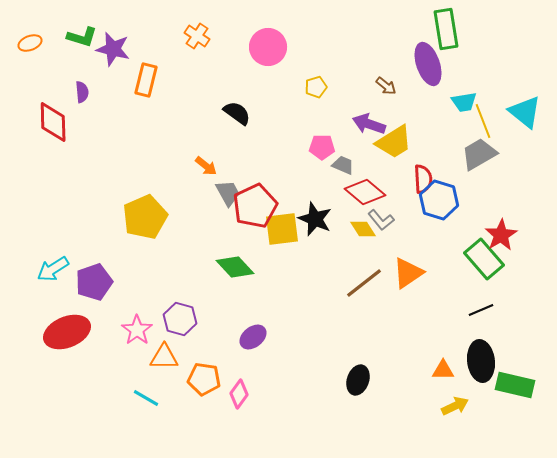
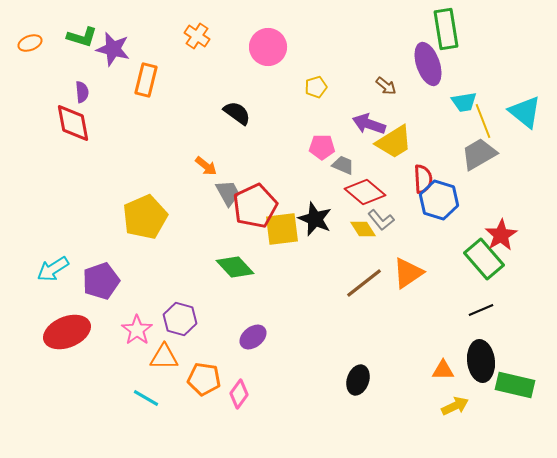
red diamond at (53, 122): moved 20 px right, 1 px down; rotated 9 degrees counterclockwise
purple pentagon at (94, 282): moved 7 px right, 1 px up
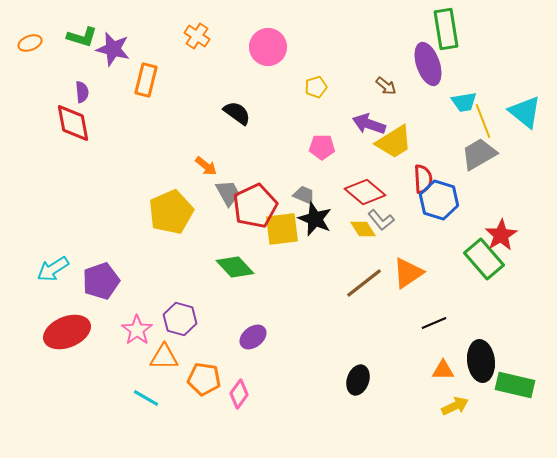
gray trapezoid at (343, 165): moved 39 px left, 30 px down
yellow pentagon at (145, 217): moved 26 px right, 5 px up
black line at (481, 310): moved 47 px left, 13 px down
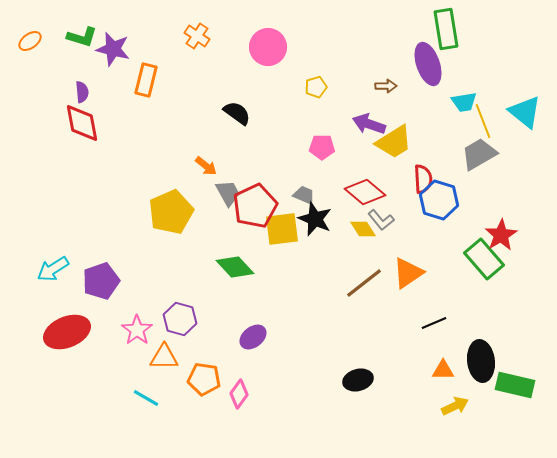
orange ellipse at (30, 43): moved 2 px up; rotated 15 degrees counterclockwise
brown arrow at (386, 86): rotated 40 degrees counterclockwise
red diamond at (73, 123): moved 9 px right
black ellipse at (358, 380): rotated 56 degrees clockwise
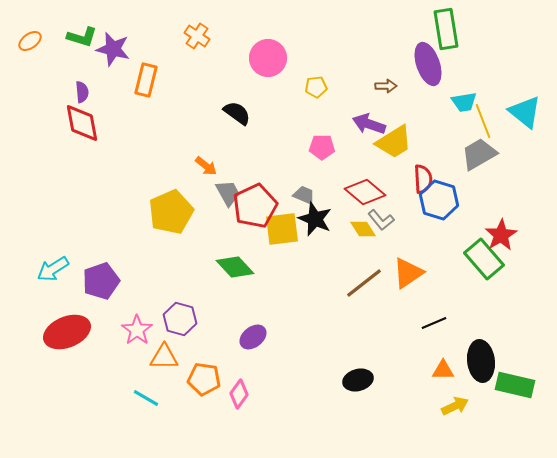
pink circle at (268, 47): moved 11 px down
yellow pentagon at (316, 87): rotated 10 degrees clockwise
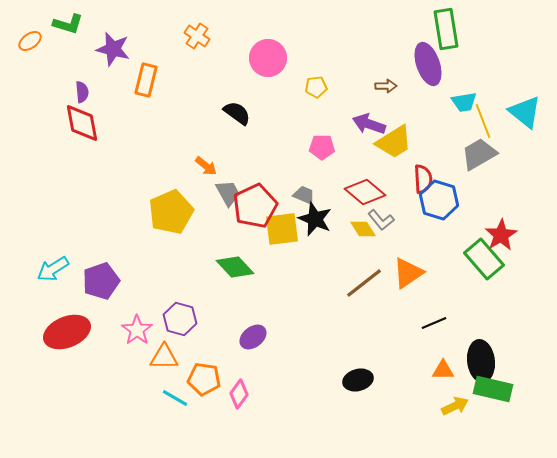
green L-shape at (82, 37): moved 14 px left, 13 px up
green rectangle at (515, 385): moved 22 px left, 4 px down
cyan line at (146, 398): moved 29 px right
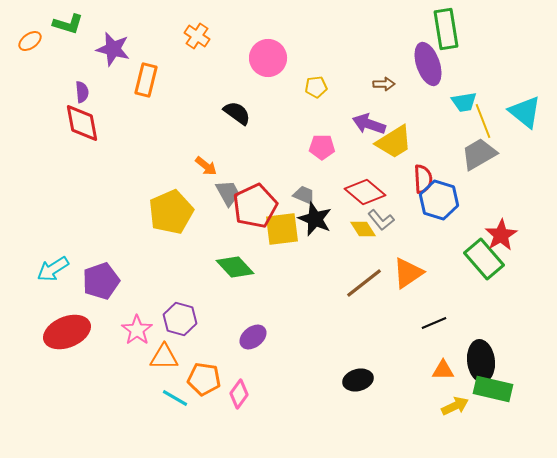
brown arrow at (386, 86): moved 2 px left, 2 px up
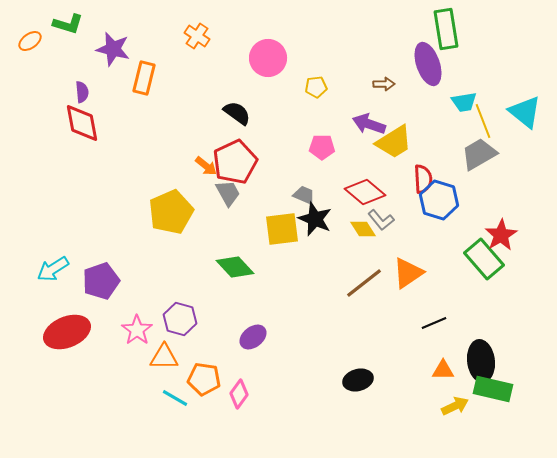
orange rectangle at (146, 80): moved 2 px left, 2 px up
red pentagon at (255, 206): moved 20 px left, 44 px up
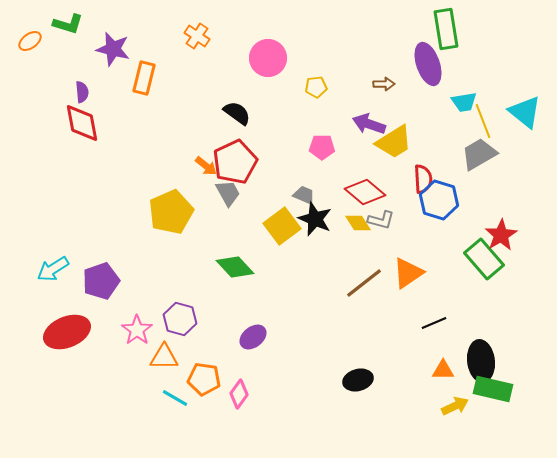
gray L-shape at (381, 220): rotated 36 degrees counterclockwise
yellow square at (282, 229): moved 3 px up; rotated 30 degrees counterclockwise
yellow diamond at (363, 229): moved 5 px left, 6 px up
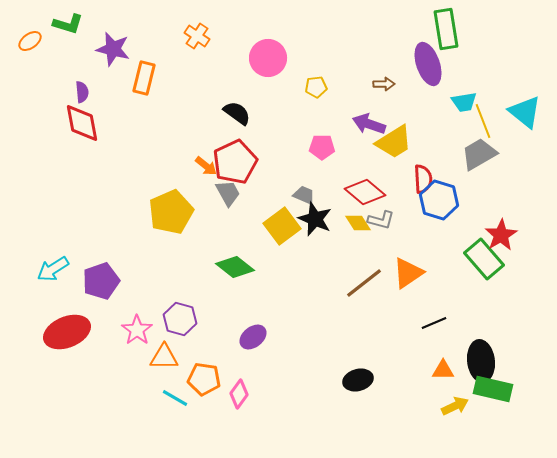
green diamond at (235, 267): rotated 9 degrees counterclockwise
